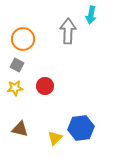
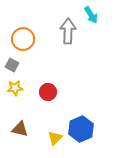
cyan arrow: rotated 42 degrees counterclockwise
gray square: moved 5 px left
red circle: moved 3 px right, 6 px down
blue hexagon: moved 1 px down; rotated 15 degrees counterclockwise
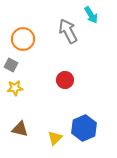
gray arrow: rotated 30 degrees counterclockwise
gray square: moved 1 px left
red circle: moved 17 px right, 12 px up
blue hexagon: moved 3 px right, 1 px up
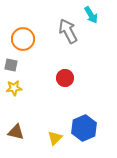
gray square: rotated 16 degrees counterclockwise
red circle: moved 2 px up
yellow star: moved 1 px left
brown triangle: moved 4 px left, 3 px down
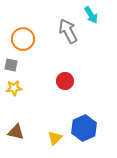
red circle: moved 3 px down
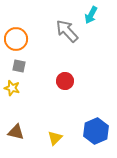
cyan arrow: rotated 60 degrees clockwise
gray arrow: moved 1 px left; rotated 15 degrees counterclockwise
orange circle: moved 7 px left
gray square: moved 8 px right, 1 px down
yellow star: moved 2 px left; rotated 21 degrees clockwise
blue hexagon: moved 12 px right, 3 px down
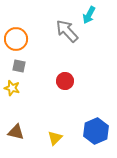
cyan arrow: moved 2 px left
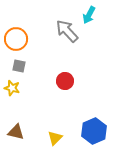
blue hexagon: moved 2 px left
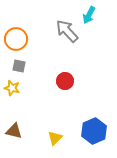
brown triangle: moved 2 px left, 1 px up
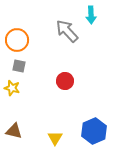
cyan arrow: moved 2 px right; rotated 30 degrees counterclockwise
orange circle: moved 1 px right, 1 px down
yellow triangle: rotated 14 degrees counterclockwise
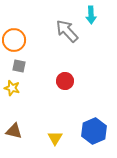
orange circle: moved 3 px left
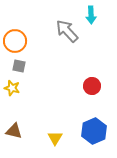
orange circle: moved 1 px right, 1 px down
red circle: moved 27 px right, 5 px down
